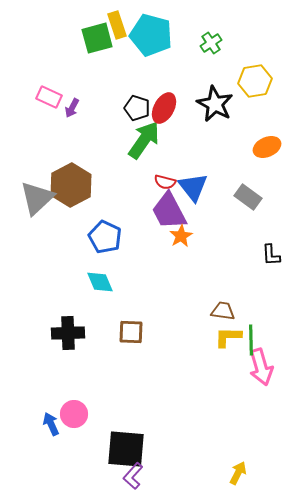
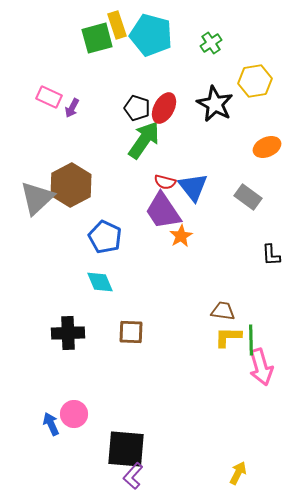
purple trapezoid: moved 6 px left; rotated 6 degrees counterclockwise
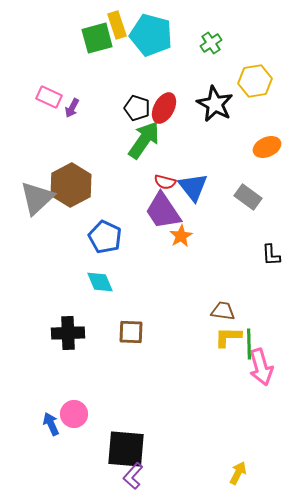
green line: moved 2 px left, 4 px down
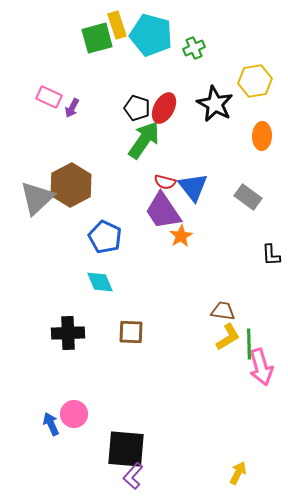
green cross: moved 17 px left, 5 px down; rotated 10 degrees clockwise
orange ellipse: moved 5 px left, 11 px up; rotated 64 degrees counterclockwise
yellow L-shape: rotated 148 degrees clockwise
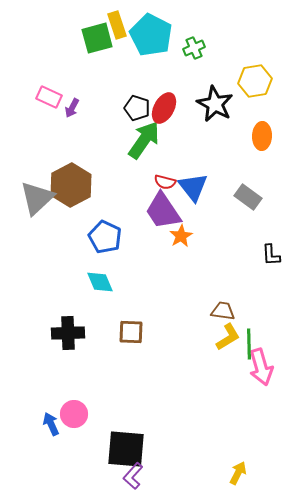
cyan pentagon: rotated 12 degrees clockwise
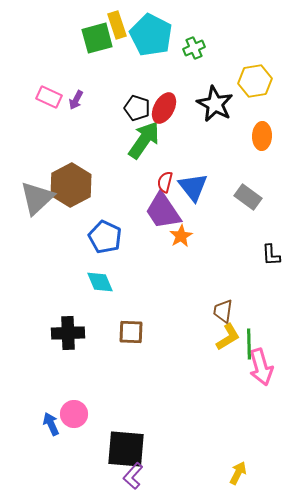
purple arrow: moved 4 px right, 8 px up
red semicircle: rotated 90 degrees clockwise
brown trapezoid: rotated 90 degrees counterclockwise
